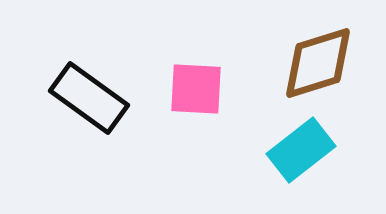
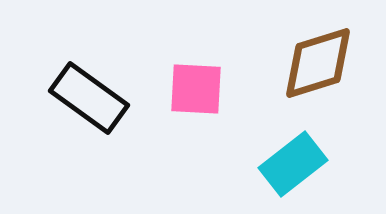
cyan rectangle: moved 8 px left, 14 px down
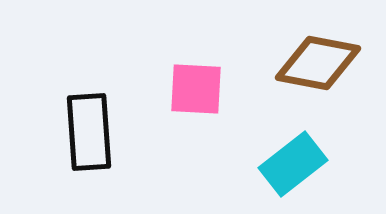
brown diamond: rotated 28 degrees clockwise
black rectangle: moved 34 px down; rotated 50 degrees clockwise
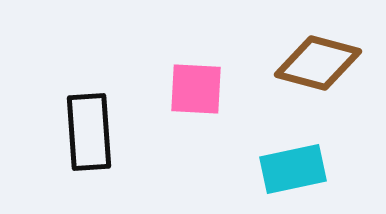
brown diamond: rotated 4 degrees clockwise
cyan rectangle: moved 5 px down; rotated 26 degrees clockwise
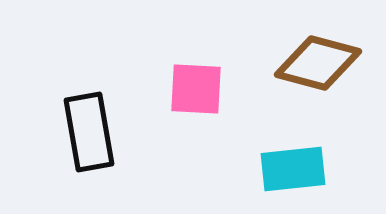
black rectangle: rotated 6 degrees counterclockwise
cyan rectangle: rotated 6 degrees clockwise
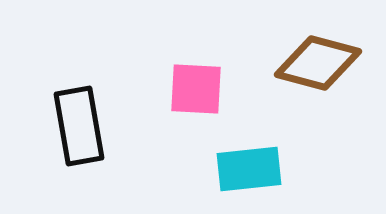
black rectangle: moved 10 px left, 6 px up
cyan rectangle: moved 44 px left
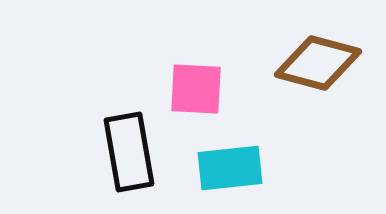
black rectangle: moved 50 px right, 26 px down
cyan rectangle: moved 19 px left, 1 px up
